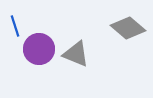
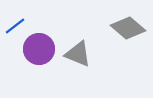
blue line: rotated 70 degrees clockwise
gray triangle: moved 2 px right
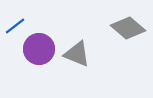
gray triangle: moved 1 px left
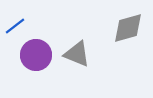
gray diamond: rotated 56 degrees counterclockwise
purple circle: moved 3 px left, 6 px down
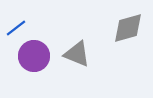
blue line: moved 1 px right, 2 px down
purple circle: moved 2 px left, 1 px down
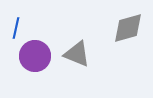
blue line: rotated 40 degrees counterclockwise
purple circle: moved 1 px right
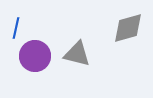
gray triangle: rotated 8 degrees counterclockwise
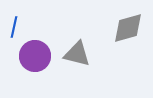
blue line: moved 2 px left, 1 px up
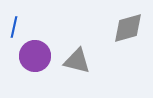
gray triangle: moved 7 px down
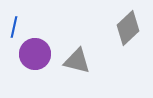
gray diamond: rotated 28 degrees counterclockwise
purple circle: moved 2 px up
